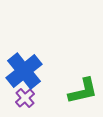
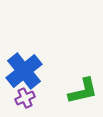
purple cross: rotated 18 degrees clockwise
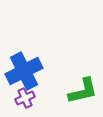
blue cross: rotated 12 degrees clockwise
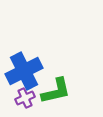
green L-shape: moved 27 px left
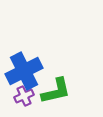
purple cross: moved 1 px left, 2 px up
